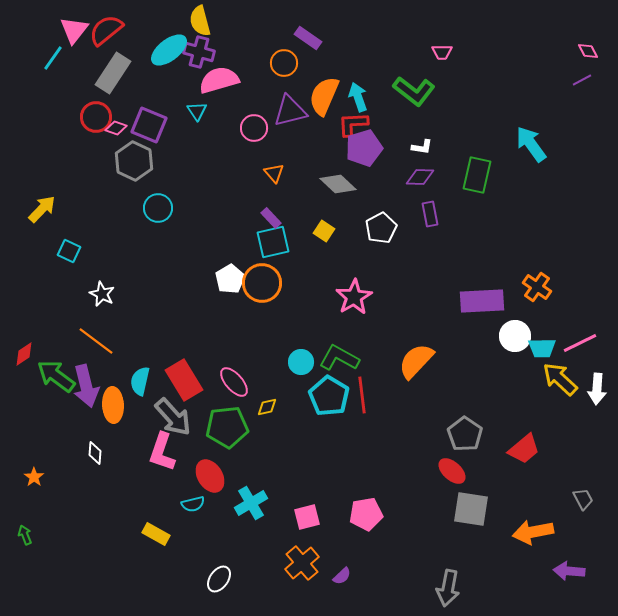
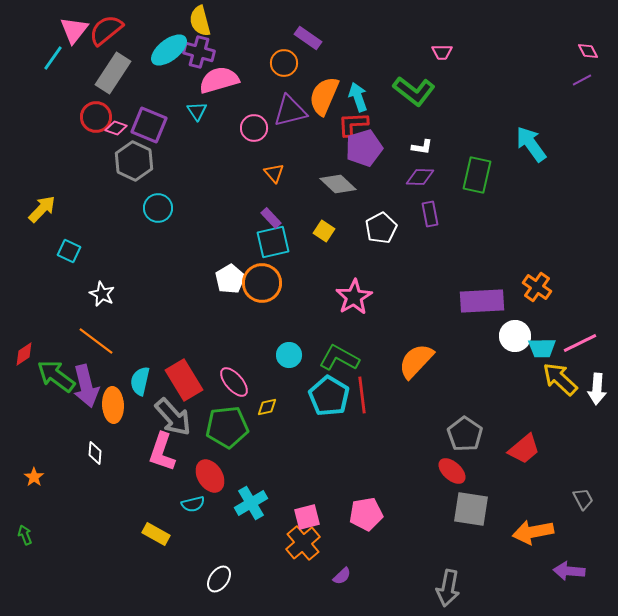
cyan circle at (301, 362): moved 12 px left, 7 px up
orange cross at (302, 563): moved 1 px right, 20 px up
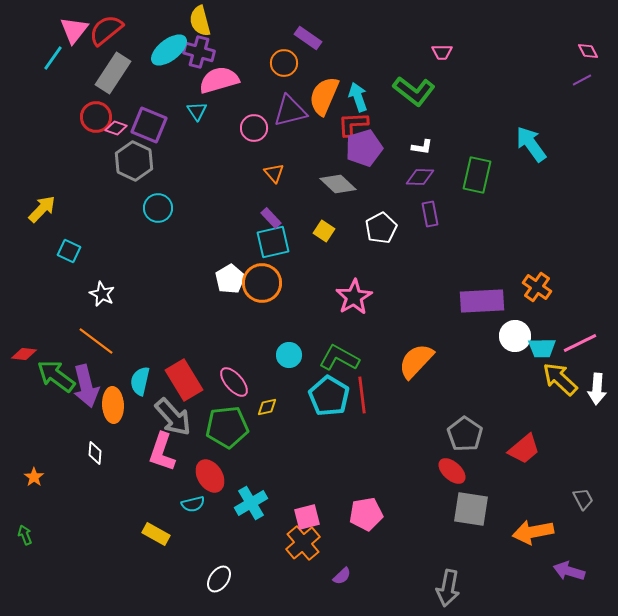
red diamond at (24, 354): rotated 40 degrees clockwise
purple arrow at (569, 571): rotated 12 degrees clockwise
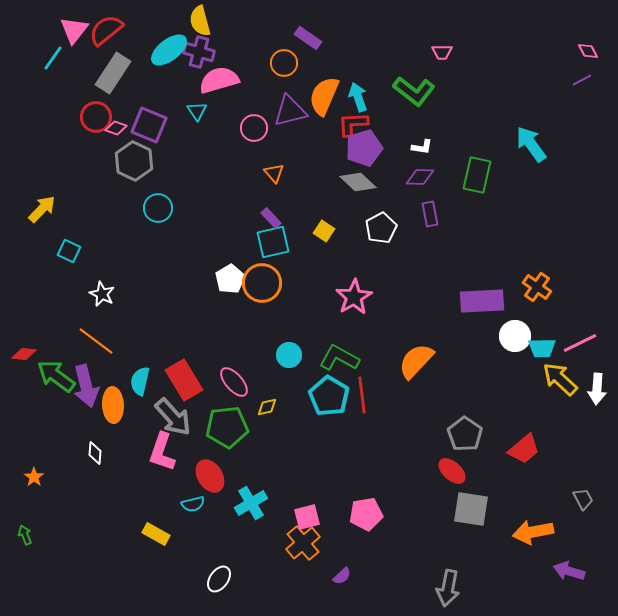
gray diamond at (338, 184): moved 20 px right, 2 px up
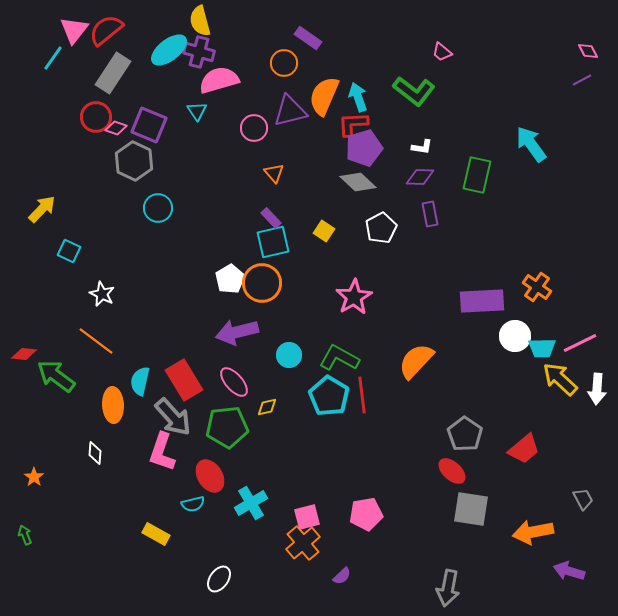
pink trapezoid at (442, 52): rotated 40 degrees clockwise
purple arrow at (86, 386): moved 151 px right, 54 px up; rotated 90 degrees clockwise
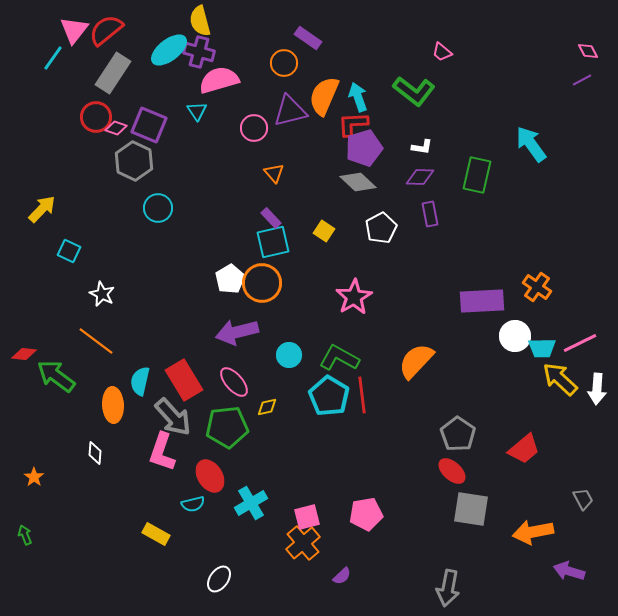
gray pentagon at (465, 434): moved 7 px left
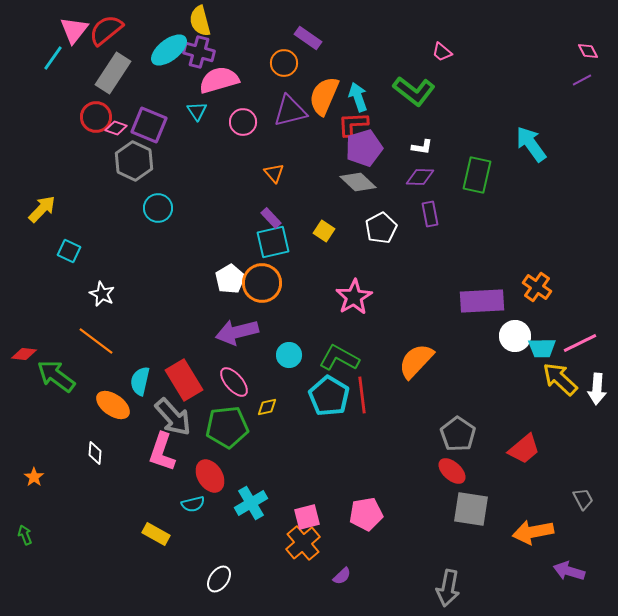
pink circle at (254, 128): moved 11 px left, 6 px up
orange ellipse at (113, 405): rotated 52 degrees counterclockwise
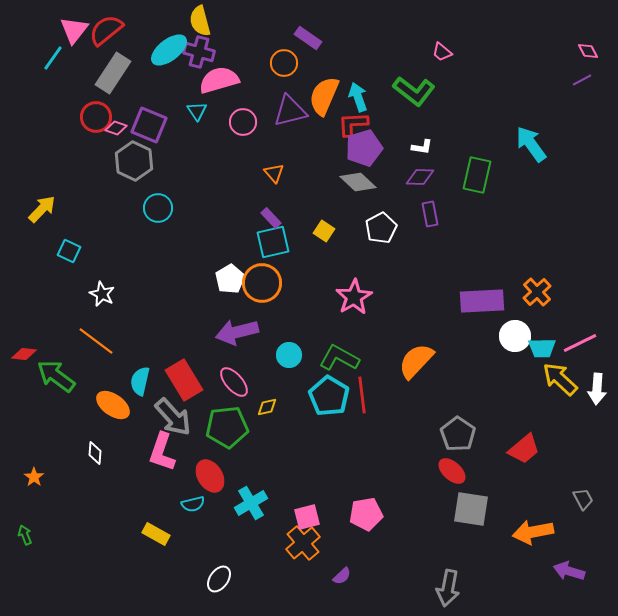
orange cross at (537, 287): moved 5 px down; rotated 12 degrees clockwise
